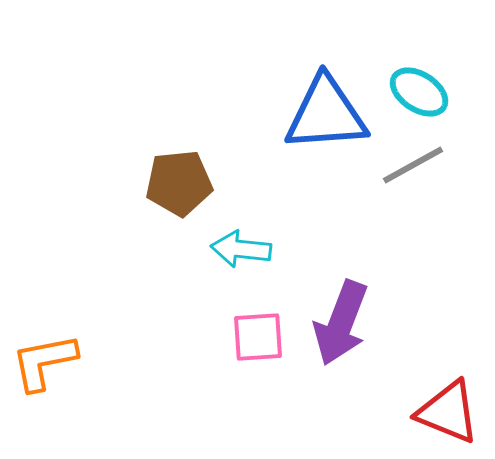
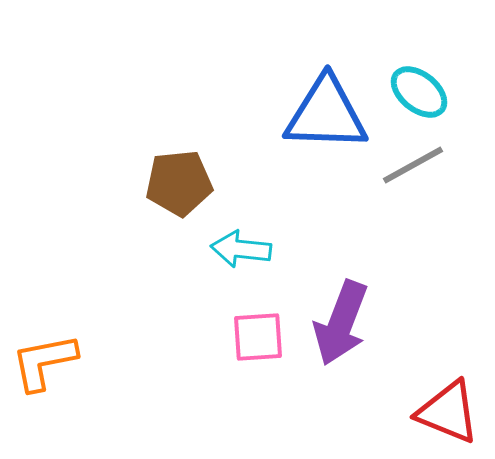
cyan ellipse: rotated 6 degrees clockwise
blue triangle: rotated 6 degrees clockwise
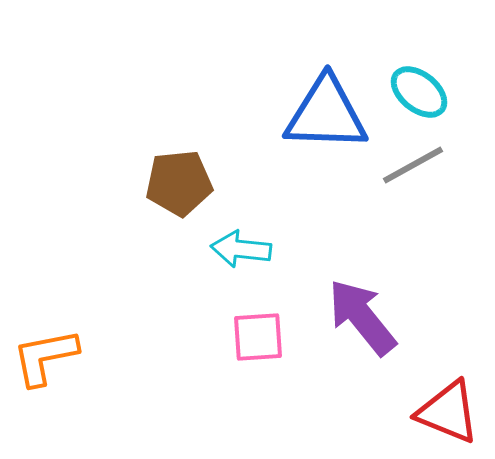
purple arrow: moved 21 px right, 6 px up; rotated 120 degrees clockwise
orange L-shape: moved 1 px right, 5 px up
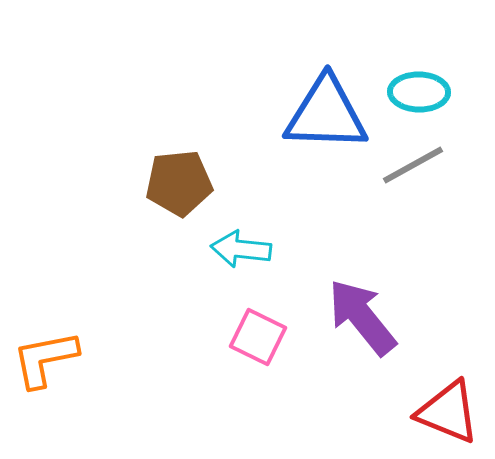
cyan ellipse: rotated 38 degrees counterclockwise
pink square: rotated 30 degrees clockwise
orange L-shape: moved 2 px down
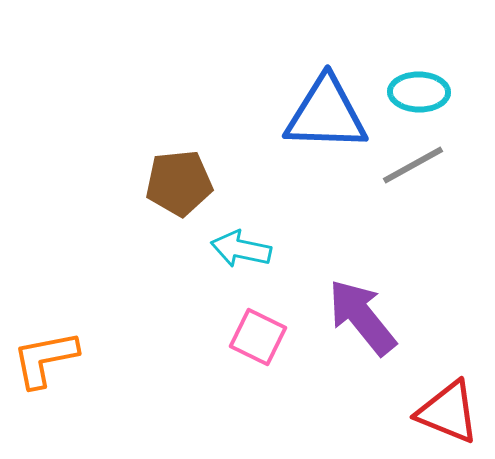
cyan arrow: rotated 6 degrees clockwise
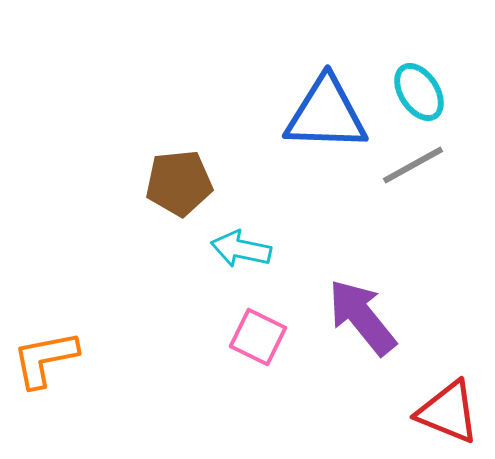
cyan ellipse: rotated 56 degrees clockwise
